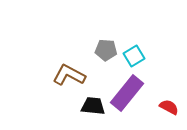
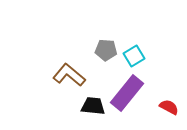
brown L-shape: rotated 12 degrees clockwise
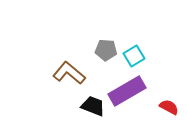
brown L-shape: moved 2 px up
purple rectangle: moved 2 px up; rotated 21 degrees clockwise
black trapezoid: rotated 15 degrees clockwise
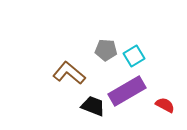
red semicircle: moved 4 px left, 2 px up
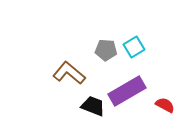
cyan square: moved 9 px up
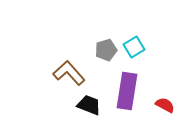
gray pentagon: rotated 20 degrees counterclockwise
brown L-shape: rotated 8 degrees clockwise
purple rectangle: rotated 51 degrees counterclockwise
black trapezoid: moved 4 px left, 1 px up
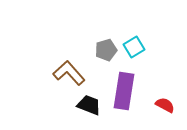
purple rectangle: moved 3 px left
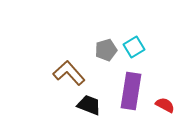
purple rectangle: moved 7 px right
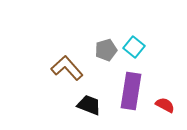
cyan square: rotated 20 degrees counterclockwise
brown L-shape: moved 2 px left, 5 px up
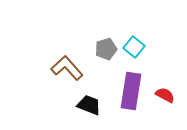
gray pentagon: moved 1 px up
red semicircle: moved 10 px up
